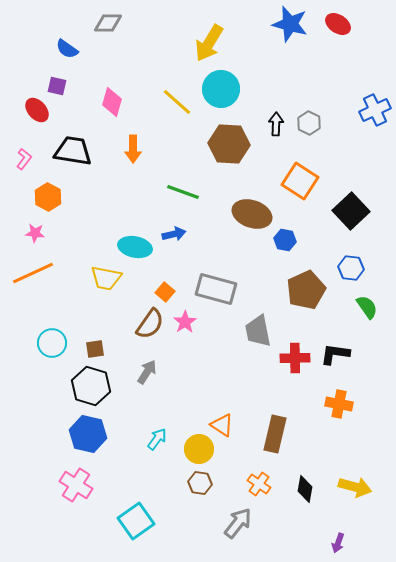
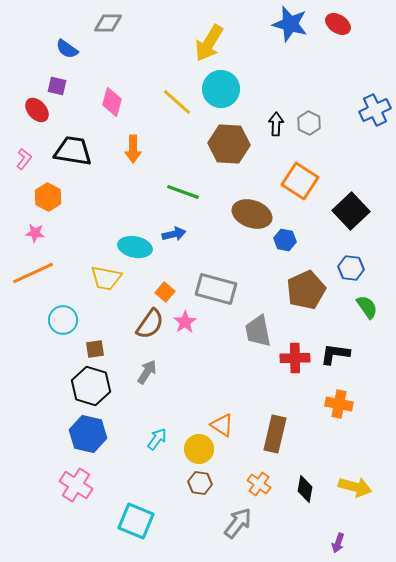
cyan circle at (52, 343): moved 11 px right, 23 px up
cyan square at (136, 521): rotated 33 degrees counterclockwise
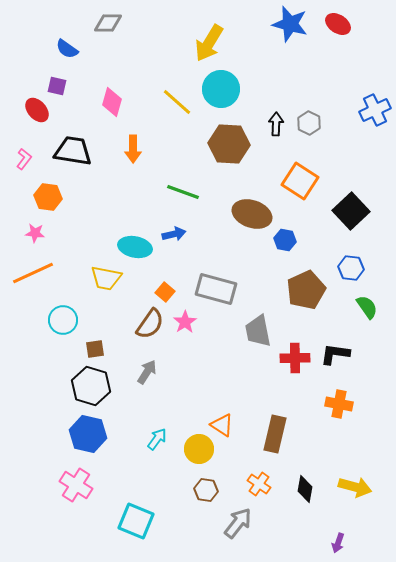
orange hexagon at (48, 197): rotated 20 degrees counterclockwise
brown hexagon at (200, 483): moved 6 px right, 7 px down
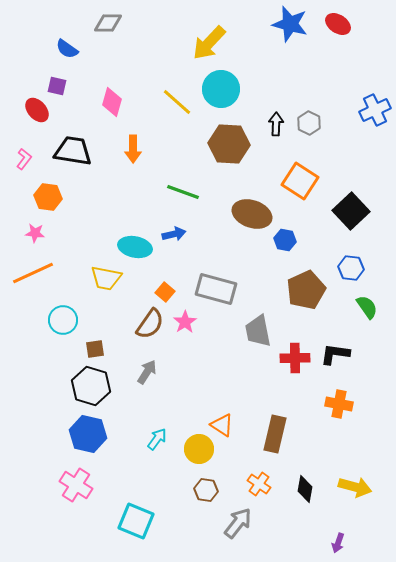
yellow arrow at (209, 43): rotated 12 degrees clockwise
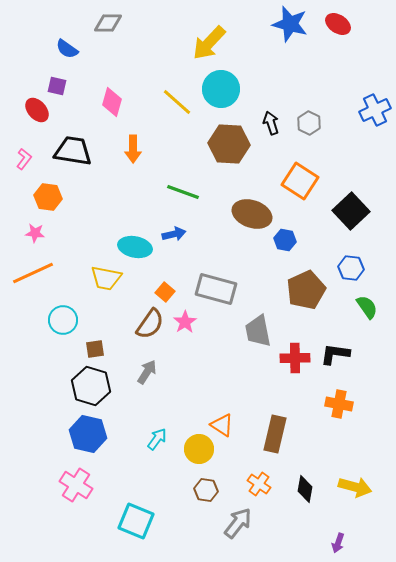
black arrow at (276, 124): moved 5 px left, 1 px up; rotated 20 degrees counterclockwise
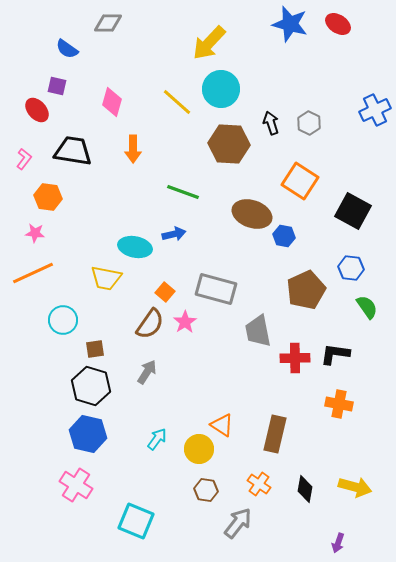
black square at (351, 211): moved 2 px right; rotated 18 degrees counterclockwise
blue hexagon at (285, 240): moved 1 px left, 4 px up
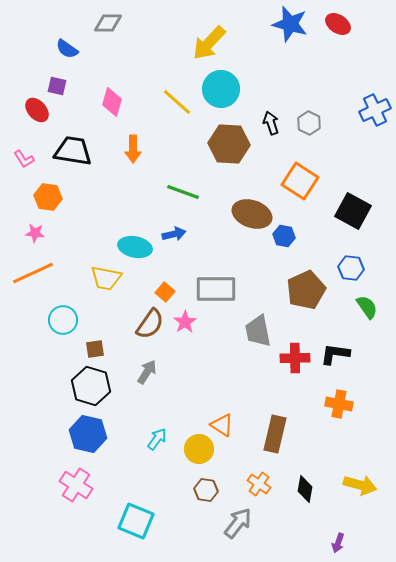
pink L-shape at (24, 159): rotated 110 degrees clockwise
gray rectangle at (216, 289): rotated 15 degrees counterclockwise
yellow arrow at (355, 487): moved 5 px right, 2 px up
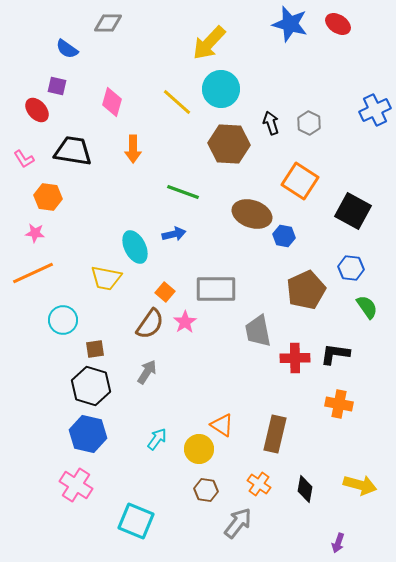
cyan ellipse at (135, 247): rotated 52 degrees clockwise
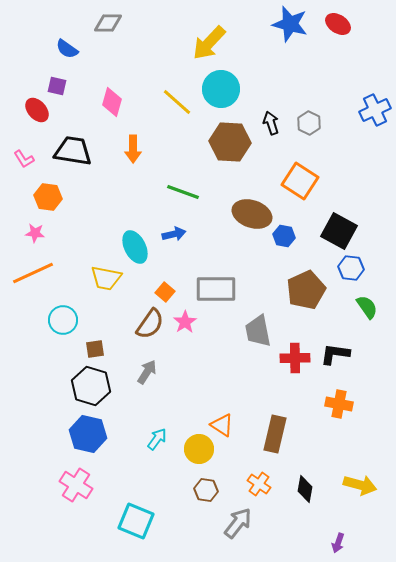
brown hexagon at (229, 144): moved 1 px right, 2 px up
black square at (353, 211): moved 14 px left, 20 px down
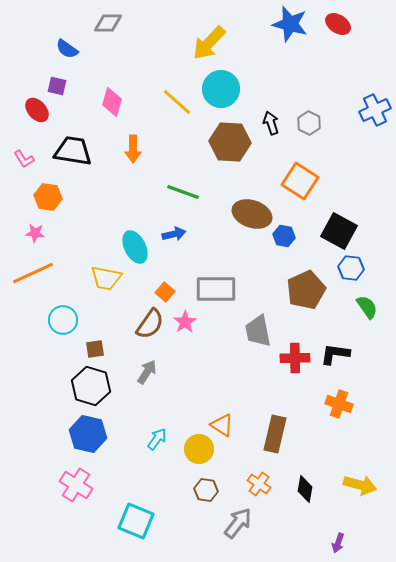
orange cross at (339, 404): rotated 8 degrees clockwise
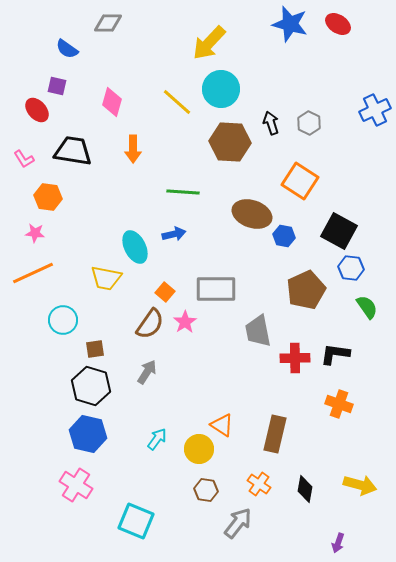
green line at (183, 192): rotated 16 degrees counterclockwise
